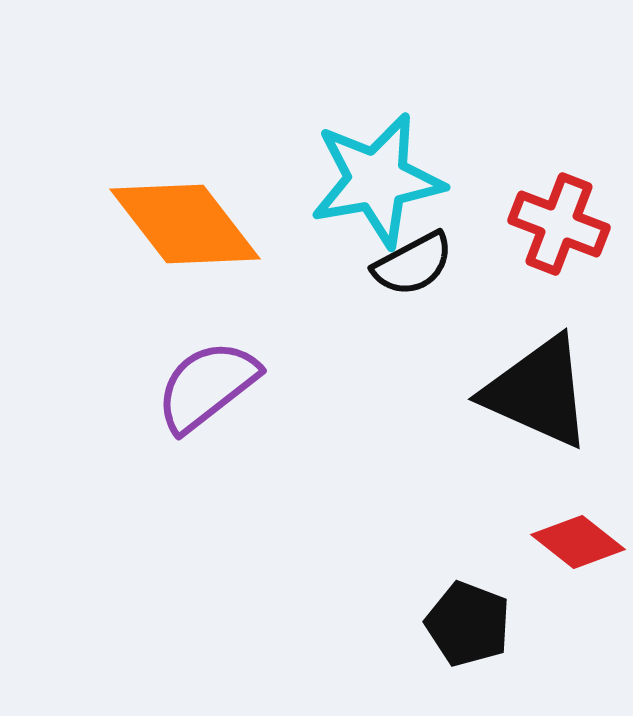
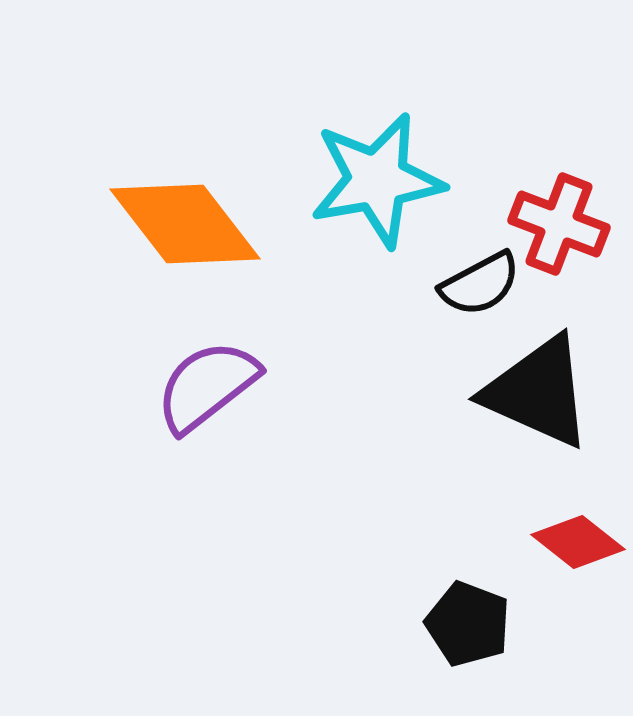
black semicircle: moved 67 px right, 20 px down
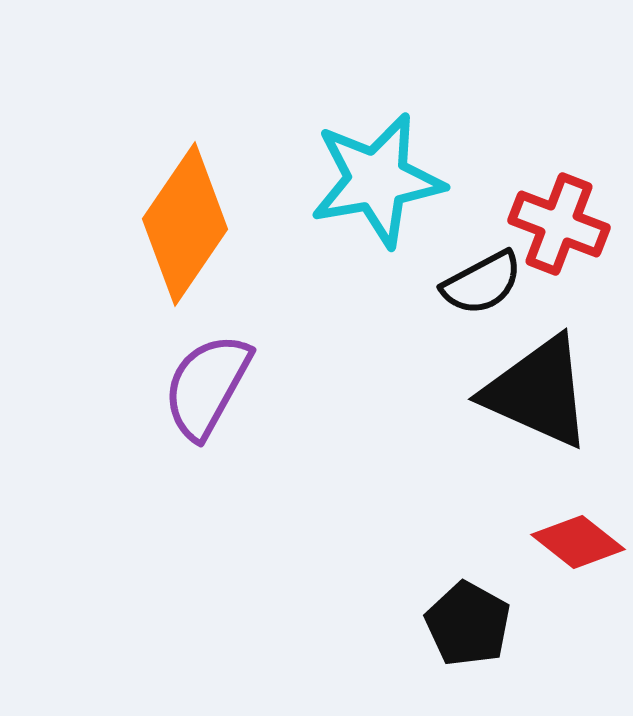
orange diamond: rotated 72 degrees clockwise
black semicircle: moved 2 px right, 1 px up
purple semicircle: rotated 23 degrees counterclockwise
black pentagon: rotated 8 degrees clockwise
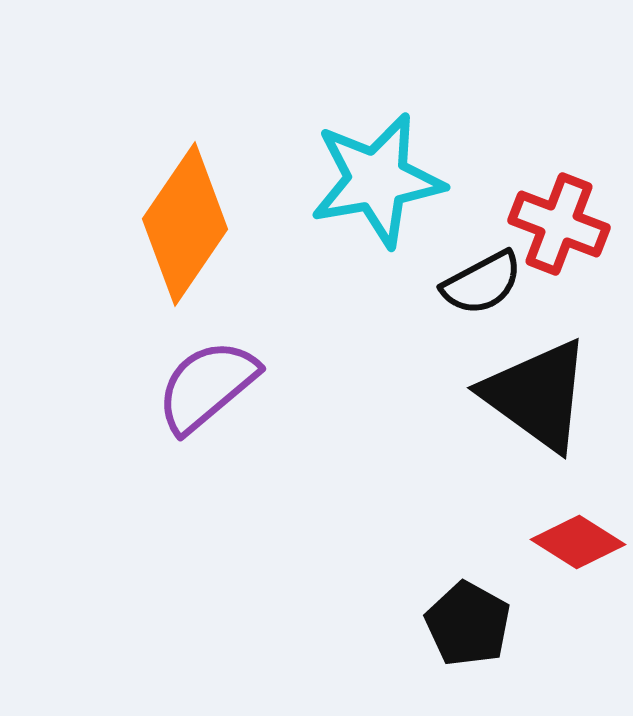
purple semicircle: rotated 21 degrees clockwise
black triangle: moved 1 px left, 3 px down; rotated 12 degrees clockwise
red diamond: rotated 6 degrees counterclockwise
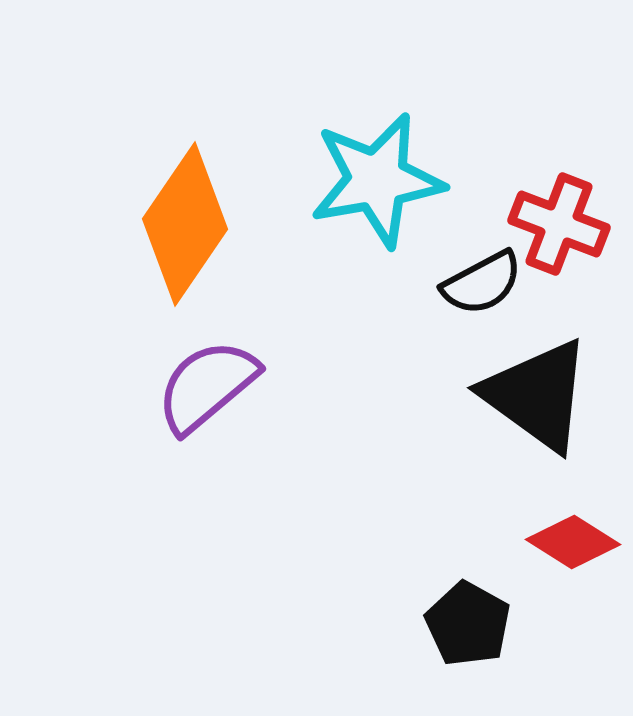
red diamond: moved 5 px left
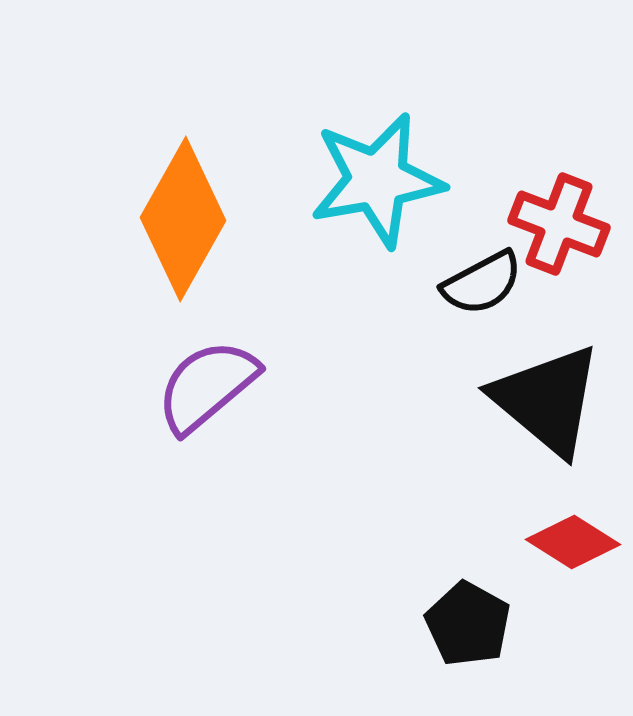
orange diamond: moved 2 px left, 5 px up; rotated 5 degrees counterclockwise
black triangle: moved 10 px right, 5 px down; rotated 4 degrees clockwise
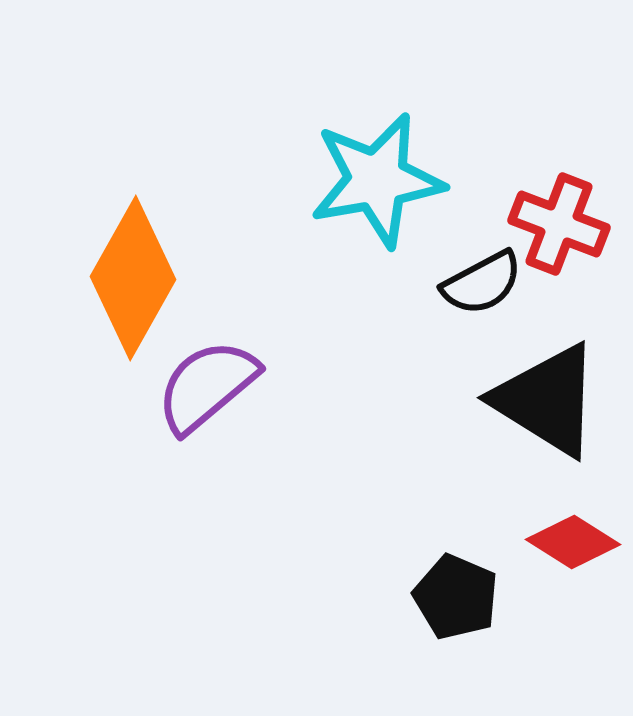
orange diamond: moved 50 px left, 59 px down
black triangle: rotated 8 degrees counterclockwise
black pentagon: moved 12 px left, 27 px up; rotated 6 degrees counterclockwise
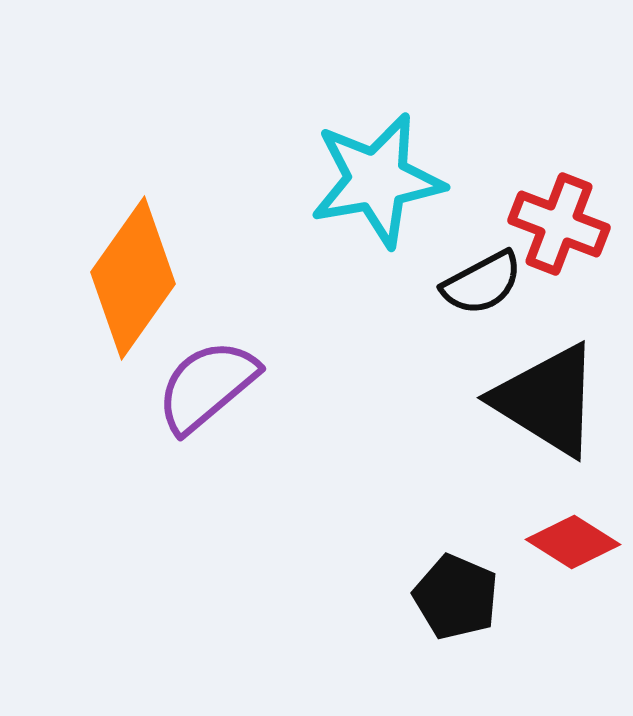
orange diamond: rotated 6 degrees clockwise
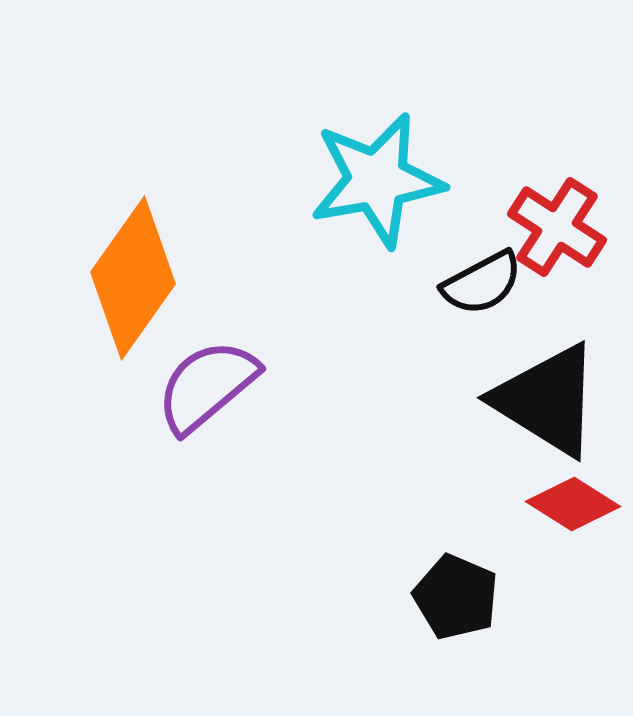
red cross: moved 2 px left, 3 px down; rotated 12 degrees clockwise
red diamond: moved 38 px up
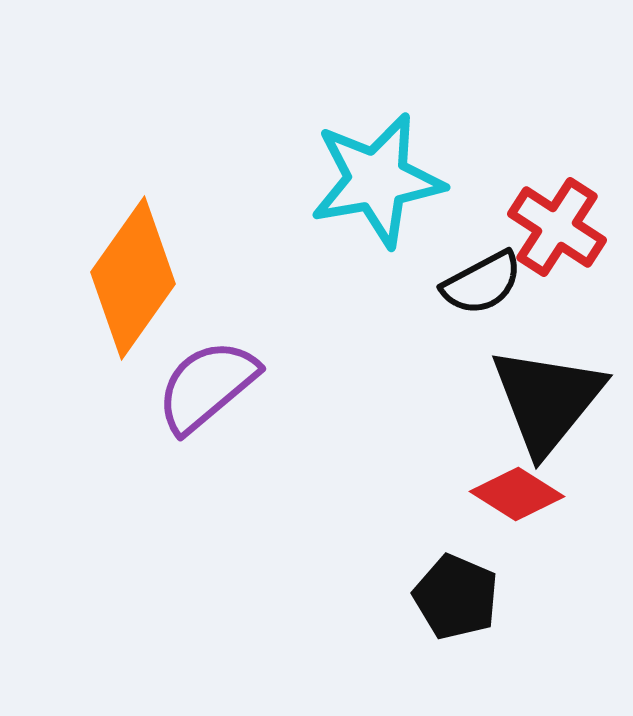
black triangle: rotated 37 degrees clockwise
red diamond: moved 56 px left, 10 px up
